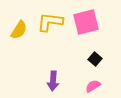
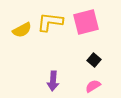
yellow semicircle: moved 3 px right; rotated 30 degrees clockwise
black square: moved 1 px left, 1 px down
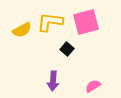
black square: moved 27 px left, 11 px up
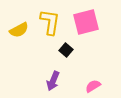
yellow L-shape: rotated 92 degrees clockwise
yellow semicircle: moved 3 px left
black square: moved 1 px left, 1 px down
purple arrow: rotated 18 degrees clockwise
